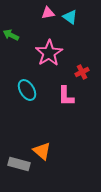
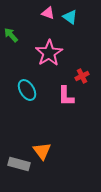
pink triangle: rotated 32 degrees clockwise
green arrow: rotated 21 degrees clockwise
red cross: moved 4 px down
orange triangle: rotated 12 degrees clockwise
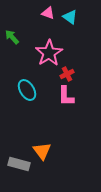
green arrow: moved 1 px right, 2 px down
red cross: moved 15 px left, 2 px up
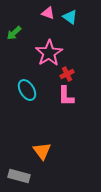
green arrow: moved 2 px right, 4 px up; rotated 91 degrees counterclockwise
gray rectangle: moved 12 px down
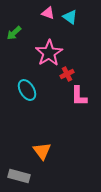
pink L-shape: moved 13 px right
